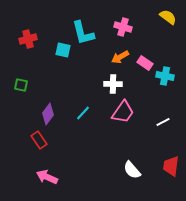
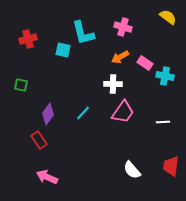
white line: rotated 24 degrees clockwise
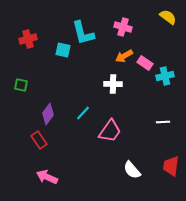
orange arrow: moved 4 px right, 1 px up
cyan cross: rotated 24 degrees counterclockwise
pink trapezoid: moved 13 px left, 19 px down
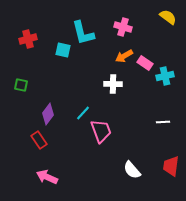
pink trapezoid: moved 9 px left; rotated 55 degrees counterclockwise
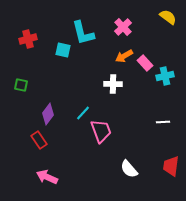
pink cross: rotated 30 degrees clockwise
pink rectangle: rotated 14 degrees clockwise
white semicircle: moved 3 px left, 1 px up
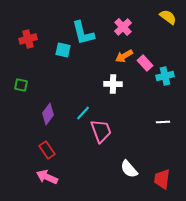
red rectangle: moved 8 px right, 10 px down
red trapezoid: moved 9 px left, 13 px down
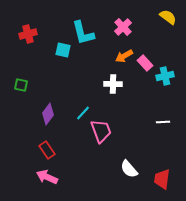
red cross: moved 5 px up
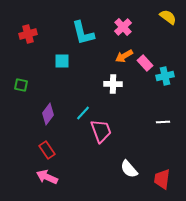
cyan square: moved 1 px left, 11 px down; rotated 14 degrees counterclockwise
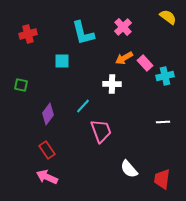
orange arrow: moved 2 px down
white cross: moved 1 px left
cyan line: moved 7 px up
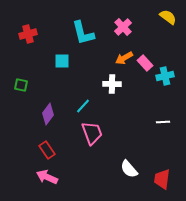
pink trapezoid: moved 9 px left, 2 px down
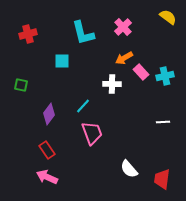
pink rectangle: moved 4 px left, 9 px down
purple diamond: moved 1 px right
